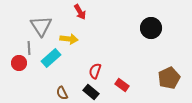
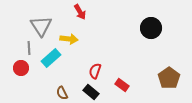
red circle: moved 2 px right, 5 px down
brown pentagon: rotated 10 degrees counterclockwise
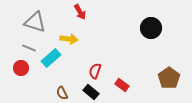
gray triangle: moved 6 px left, 4 px up; rotated 40 degrees counterclockwise
gray line: rotated 64 degrees counterclockwise
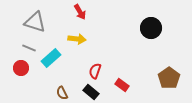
yellow arrow: moved 8 px right
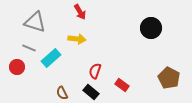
red circle: moved 4 px left, 1 px up
brown pentagon: rotated 10 degrees counterclockwise
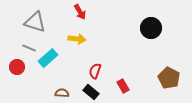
cyan rectangle: moved 3 px left
red rectangle: moved 1 px right, 1 px down; rotated 24 degrees clockwise
brown semicircle: rotated 120 degrees clockwise
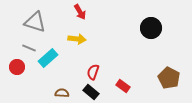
red semicircle: moved 2 px left, 1 px down
red rectangle: rotated 24 degrees counterclockwise
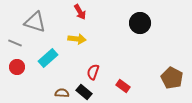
black circle: moved 11 px left, 5 px up
gray line: moved 14 px left, 5 px up
brown pentagon: moved 3 px right
black rectangle: moved 7 px left
